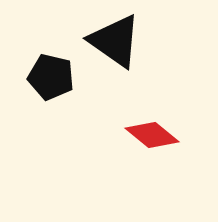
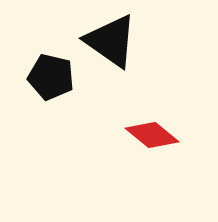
black triangle: moved 4 px left
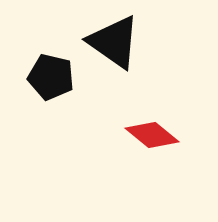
black triangle: moved 3 px right, 1 px down
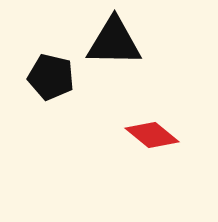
black triangle: rotated 34 degrees counterclockwise
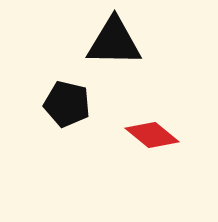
black pentagon: moved 16 px right, 27 px down
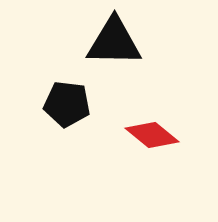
black pentagon: rotated 6 degrees counterclockwise
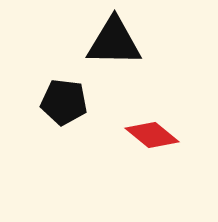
black pentagon: moved 3 px left, 2 px up
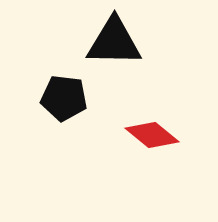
black pentagon: moved 4 px up
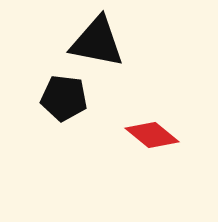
black triangle: moved 17 px left; rotated 10 degrees clockwise
